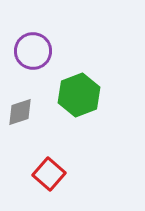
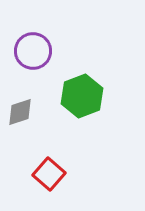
green hexagon: moved 3 px right, 1 px down
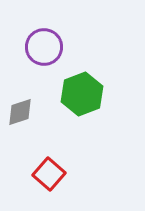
purple circle: moved 11 px right, 4 px up
green hexagon: moved 2 px up
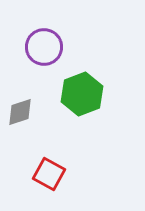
red square: rotated 12 degrees counterclockwise
